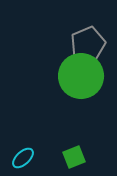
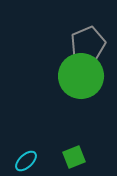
cyan ellipse: moved 3 px right, 3 px down
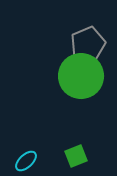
green square: moved 2 px right, 1 px up
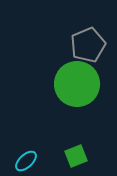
gray pentagon: moved 1 px down
green circle: moved 4 px left, 8 px down
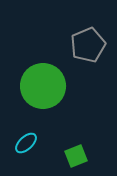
green circle: moved 34 px left, 2 px down
cyan ellipse: moved 18 px up
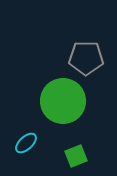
gray pentagon: moved 2 px left, 13 px down; rotated 24 degrees clockwise
green circle: moved 20 px right, 15 px down
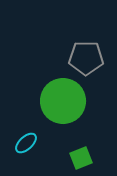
green square: moved 5 px right, 2 px down
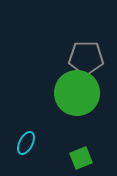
green circle: moved 14 px right, 8 px up
cyan ellipse: rotated 20 degrees counterclockwise
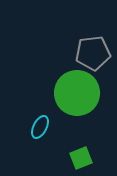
gray pentagon: moved 7 px right, 5 px up; rotated 8 degrees counterclockwise
cyan ellipse: moved 14 px right, 16 px up
